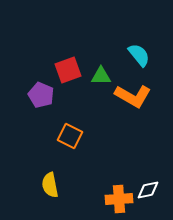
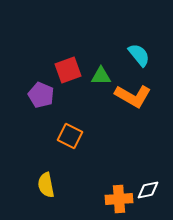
yellow semicircle: moved 4 px left
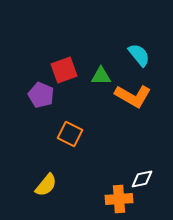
red square: moved 4 px left
orange square: moved 2 px up
yellow semicircle: rotated 130 degrees counterclockwise
white diamond: moved 6 px left, 11 px up
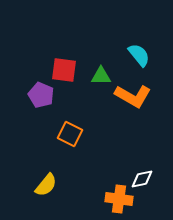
red square: rotated 28 degrees clockwise
orange cross: rotated 12 degrees clockwise
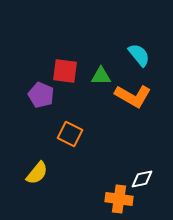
red square: moved 1 px right, 1 px down
yellow semicircle: moved 9 px left, 12 px up
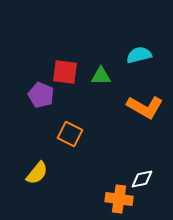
cyan semicircle: rotated 65 degrees counterclockwise
red square: moved 1 px down
orange L-shape: moved 12 px right, 11 px down
